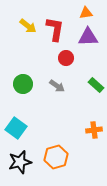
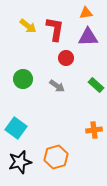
green circle: moved 5 px up
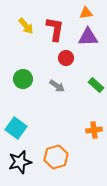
yellow arrow: moved 2 px left; rotated 12 degrees clockwise
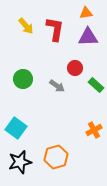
red circle: moved 9 px right, 10 px down
orange cross: rotated 21 degrees counterclockwise
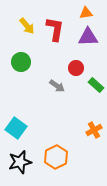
yellow arrow: moved 1 px right
red circle: moved 1 px right
green circle: moved 2 px left, 17 px up
orange hexagon: rotated 10 degrees counterclockwise
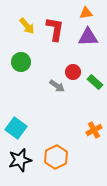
red circle: moved 3 px left, 4 px down
green rectangle: moved 1 px left, 3 px up
black star: moved 2 px up
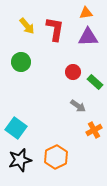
gray arrow: moved 21 px right, 20 px down
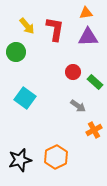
green circle: moved 5 px left, 10 px up
cyan square: moved 9 px right, 30 px up
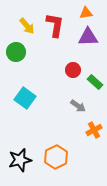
red L-shape: moved 4 px up
red circle: moved 2 px up
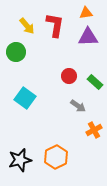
red circle: moved 4 px left, 6 px down
